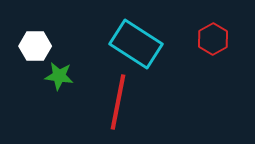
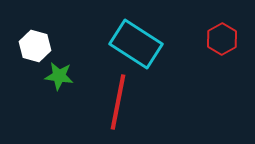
red hexagon: moved 9 px right
white hexagon: rotated 16 degrees clockwise
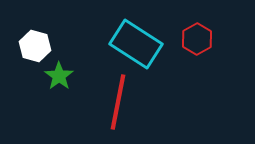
red hexagon: moved 25 px left
green star: rotated 28 degrees clockwise
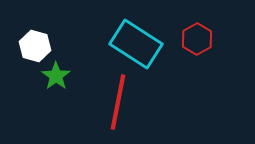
green star: moved 3 px left
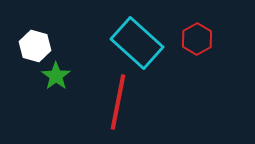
cyan rectangle: moved 1 px right, 1 px up; rotated 9 degrees clockwise
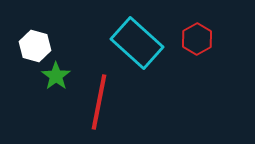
red line: moved 19 px left
